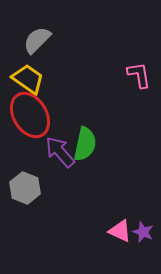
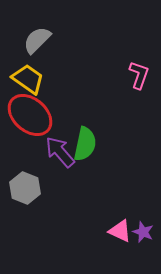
pink L-shape: rotated 28 degrees clockwise
red ellipse: rotated 18 degrees counterclockwise
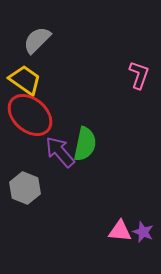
yellow trapezoid: moved 3 px left, 1 px down
pink triangle: rotated 20 degrees counterclockwise
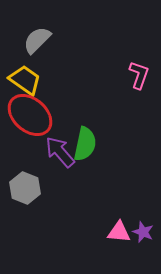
pink triangle: moved 1 px left, 1 px down
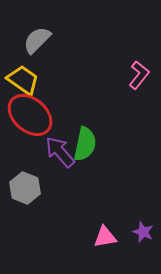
pink L-shape: rotated 20 degrees clockwise
yellow trapezoid: moved 2 px left
pink triangle: moved 14 px left, 5 px down; rotated 15 degrees counterclockwise
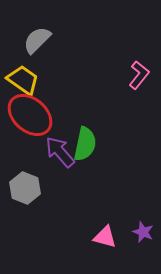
pink triangle: rotated 25 degrees clockwise
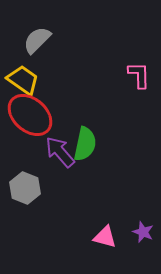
pink L-shape: rotated 40 degrees counterclockwise
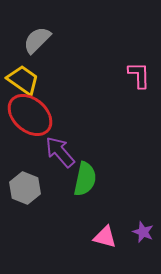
green semicircle: moved 35 px down
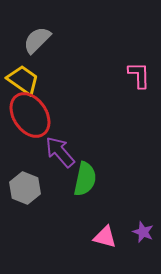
red ellipse: rotated 15 degrees clockwise
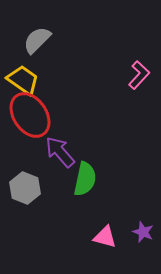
pink L-shape: rotated 44 degrees clockwise
